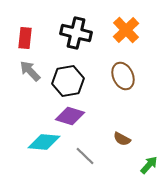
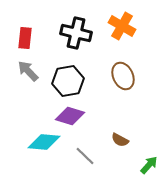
orange cross: moved 4 px left, 4 px up; rotated 16 degrees counterclockwise
gray arrow: moved 2 px left
brown semicircle: moved 2 px left, 1 px down
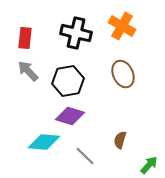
brown ellipse: moved 2 px up
brown semicircle: rotated 78 degrees clockwise
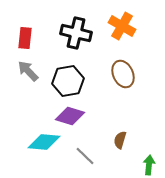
green arrow: rotated 36 degrees counterclockwise
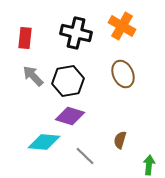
gray arrow: moved 5 px right, 5 px down
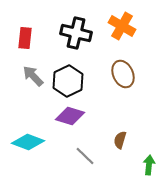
black hexagon: rotated 16 degrees counterclockwise
cyan diamond: moved 16 px left; rotated 16 degrees clockwise
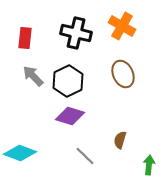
cyan diamond: moved 8 px left, 11 px down
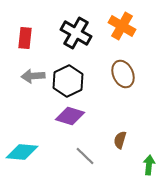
black cross: rotated 16 degrees clockwise
gray arrow: rotated 50 degrees counterclockwise
cyan diamond: moved 2 px right, 1 px up; rotated 16 degrees counterclockwise
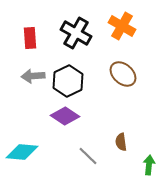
red rectangle: moved 5 px right; rotated 10 degrees counterclockwise
brown ellipse: rotated 24 degrees counterclockwise
purple diamond: moved 5 px left; rotated 16 degrees clockwise
brown semicircle: moved 1 px right, 2 px down; rotated 24 degrees counterclockwise
gray line: moved 3 px right
